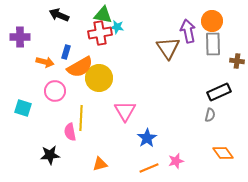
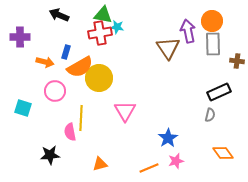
blue star: moved 21 px right
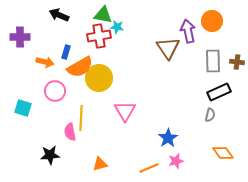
red cross: moved 1 px left, 3 px down
gray rectangle: moved 17 px down
brown cross: moved 1 px down
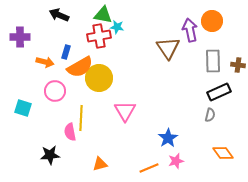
purple arrow: moved 2 px right, 1 px up
brown cross: moved 1 px right, 3 px down
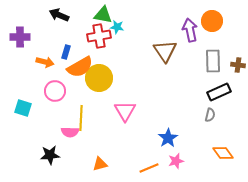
brown triangle: moved 3 px left, 3 px down
pink semicircle: rotated 78 degrees counterclockwise
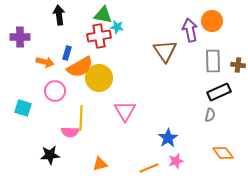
black arrow: rotated 60 degrees clockwise
blue rectangle: moved 1 px right, 1 px down
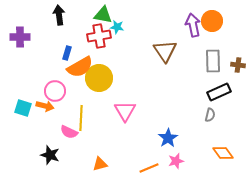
purple arrow: moved 3 px right, 5 px up
orange arrow: moved 44 px down
pink semicircle: moved 1 px left; rotated 24 degrees clockwise
black star: rotated 24 degrees clockwise
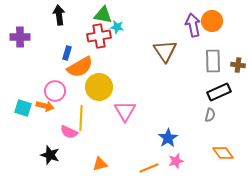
yellow circle: moved 9 px down
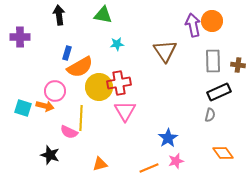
cyan star: moved 17 px down; rotated 16 degrees counterclockwise
red cross: moved 20 px right, 47 px down
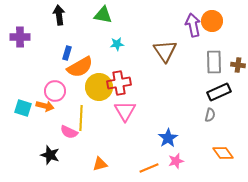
gray rectangle: moved 1 px right, 1 px down
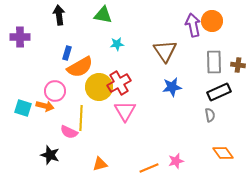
red cross: rotated 20 degrees counterclockwise
gray semicircle: rotated 24 degrees counterclockwise
blue star: moved 4 px right, 51 px up; rotated 24 degrees clockwise
